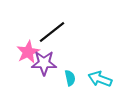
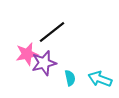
pink star: moved 1 px left, 2 px down; rotated 15 degrees clockwise
purple star: rotated 15 degrees counterclockwise
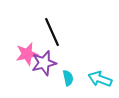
black line: rotated 76 degrees counterclockwise
cyan semicircle: moved 2 px left
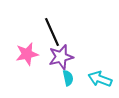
purple star: moved 17 px right, 6 px up
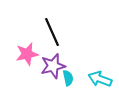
purple star: moved 8 px left, 9 px down
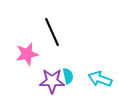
purple star: moved 1 px left, 15 px down; rotated 15 degrees clockwise
cyan semicircle: moved 2 px up
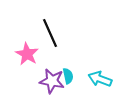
black line: moved 2 px left, 1 px down
pink star: rotated 30 degrees counterclockwise
purple star: rotated 10 degrees clockwise
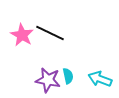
black line: rotated 40 degrees counterclockwise
pink star: moved 5 px left, 19 px up
purple star: moved 4 px left, 1 px up
